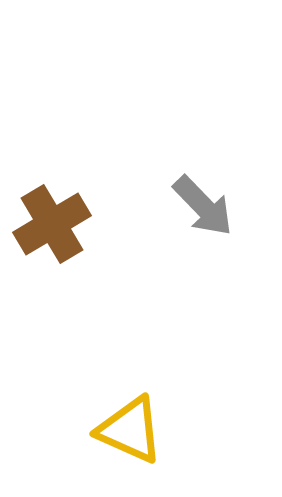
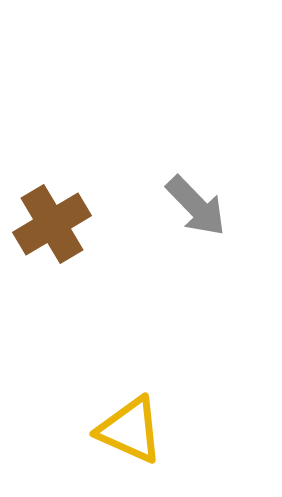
gray arrow: moved 7 px left
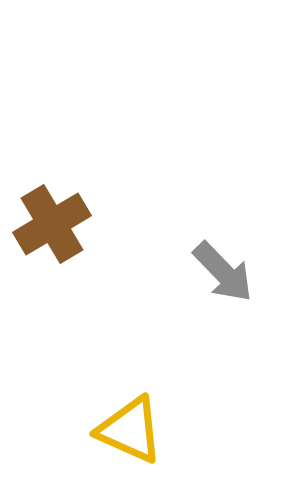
gray arrow: moved 27 px right, 66 px down
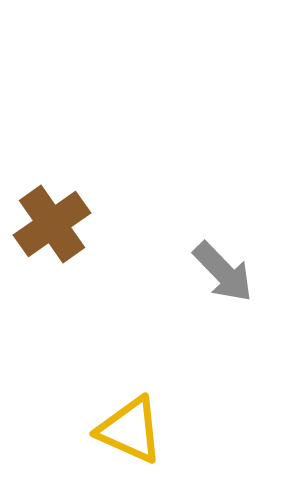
brown cross: rotated 4 degrees counterclockwise
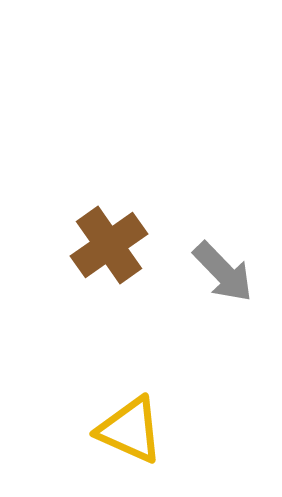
brown cross: moved 57 px right, 21 px down
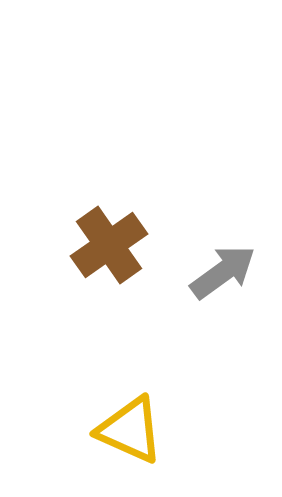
gray arrow: rotated 82 degrees counterclockwise
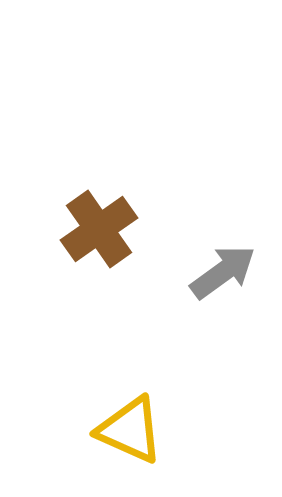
brown cross: moved 10 px left, 16 px up
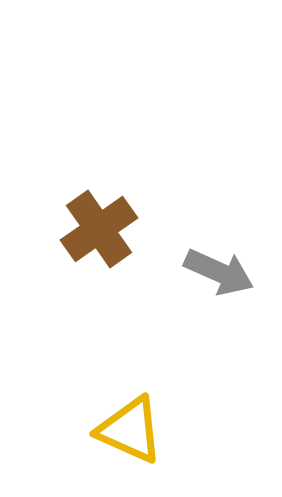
gray arrow: moved 4 px left; rotated 60 degrees clockwise
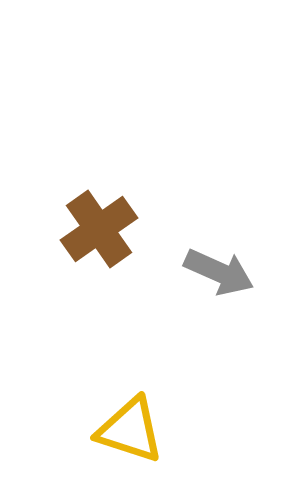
yellow triangle: rotated 6 degrees counterclockwise
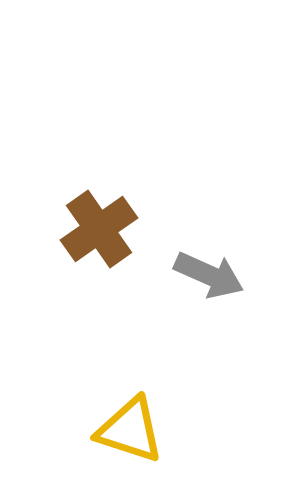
gray arrow: moved 10 px left, 3 px down
